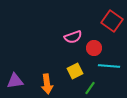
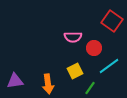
pink semicircle: rotated 18 degrees clockwise
cyan line: rotated 40 degrees counterclockwise
orange arrow: moved 1 px right
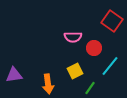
cyan line: moved 1 px right; rotated 15 degrees counterclockwise
purple triangle: moved 1 px left, 6 px up
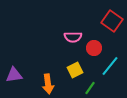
yellow square: moved 1 px up
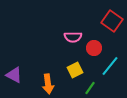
purple triangle: rotated 36 degrees clockwise
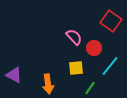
red square: moved 1 px left
pink semicircle: moved 1 px right; rotated 132 degrees counterclockwise
yellow square: moved 1 px right, 2 px up; rotated 21 degrees clockwise
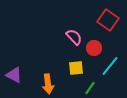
red square: moved 3 px left, 1 px up
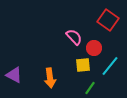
yellow square: moved 7 px right, 3 px up
orange arrow: moved 2 px right, 6 px up
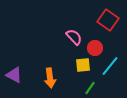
red circle: moved 1 px right
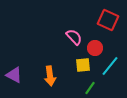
red square: rotated 10 degrees counterclockwise
orange arrow: moved 2 px up
